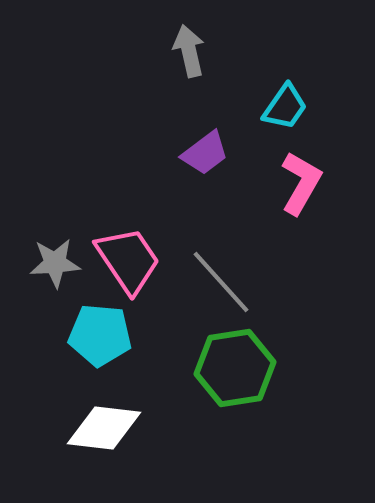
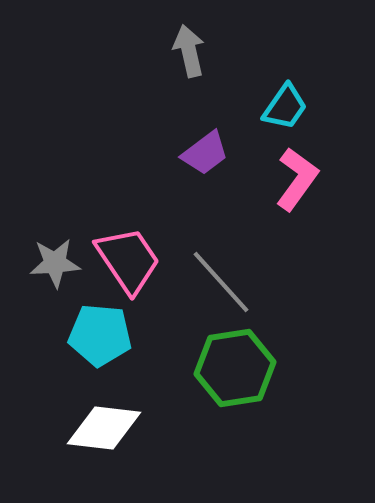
pink L-shape: moved 4 px left, 4 px up; rotated 6 degrees clockwise
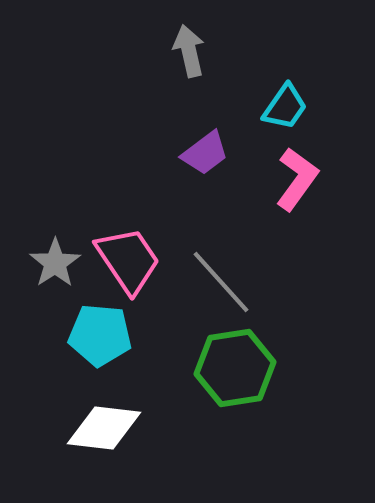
gray star: rotated 30 degrees counterclockwise
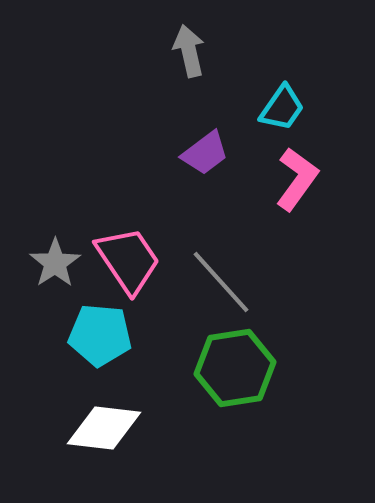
cyan trapezoid: moved 3 px left, 1 px down
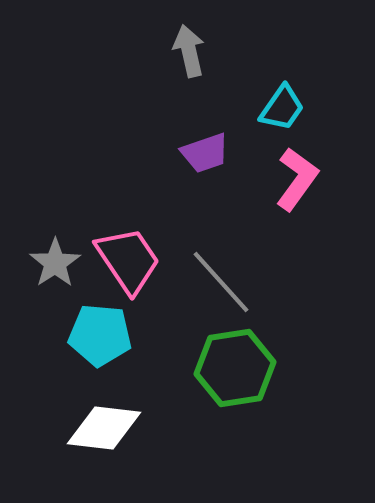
purple trapezoid: rotated 18 degrees clockwise
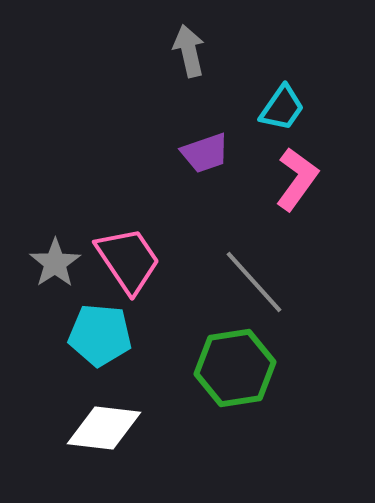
gray line: moved 33 px right
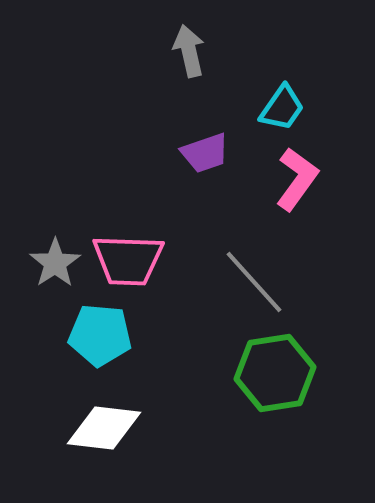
pink trapezoid: rotated 126 degrees clockwise
green hexagon: moved 40 px right, 5 px down
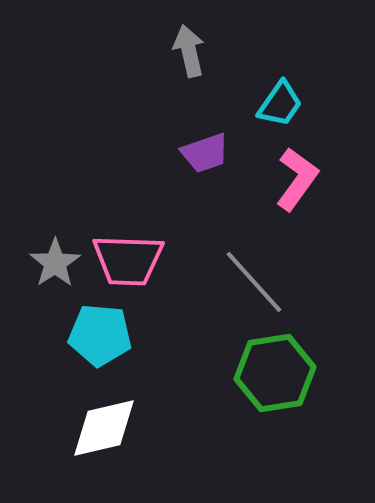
cyan trapezoid: moved 2 px left, 4 px up
white diamond: rotated 20 degrees counterclockwise
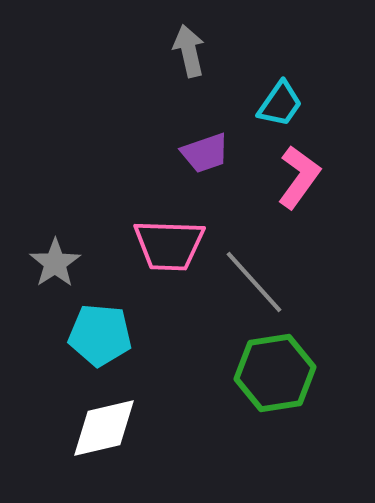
pink L-shape: moved 2 px right, 2 px up
pink trapezoid: moved 41 px right, 15 px up
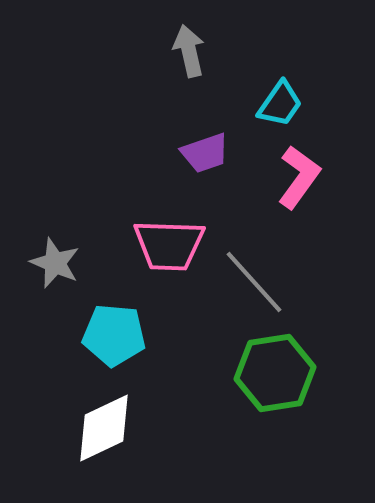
gray star: rotated 15 degrees counterclockwise
cyan pentagon: moved 14 px right
white diamond: rotated 12 degrees counterclockwise
